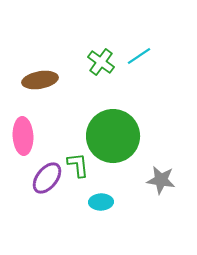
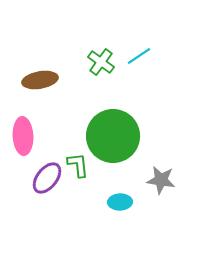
cyan ellipse: moved 19 px right
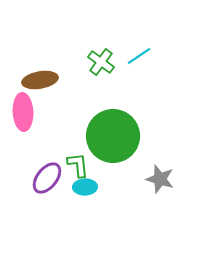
pink ellipse: moved 24 px up
gray star: moved 1 px left, 1 px up; rotated 8 degrees clockwise
cyan ellipse: moved 35 px left, 15 px up
